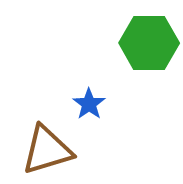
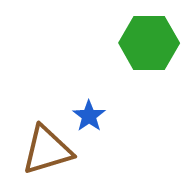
blue star: moved 12 px down
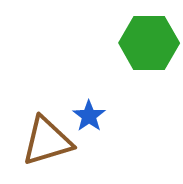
brown triangle: moved 9 px up
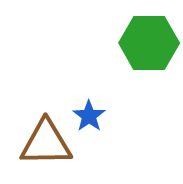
brown triangle: moved 1 px left, 2 px down; rotated 16 degrees clockwise
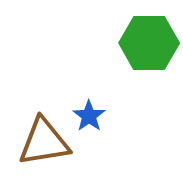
brown triangle: moved 2 px left, 1 px up; rotated 8 degrees counterclockwise
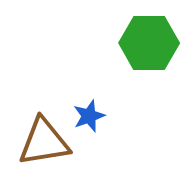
blue star: rotated 16 degrees clockwise
